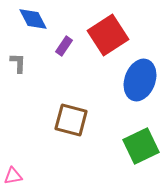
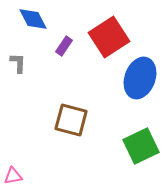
red square: moved 1 px right, 2 px down
blue ellipse: moved 2 px up
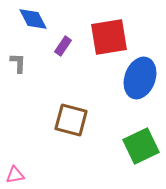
red square: rotated 24 degrees clockwise
purple rectangle: moved 1 px left
pink triangle: moved 2 px right, 1 px up
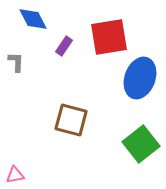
purple rectangle: moved 1 px right
gray L-shape: moved 2 px left, 1 px up
green square: moved 2 px up; rotated 12 degrees counterclockwise
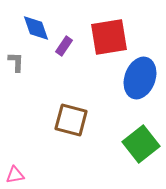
blue diamond: moved 3 px right, 9 px down; rotated 8 degrees clockwise
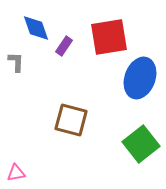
pink triangle: moved 1 px right, 2 px up
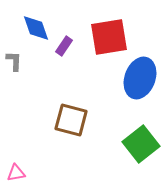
gray L-shape: moved 2 px left, 1 px up
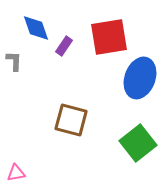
green square: moved 3 px left, 1 px up
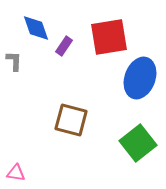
pink triangle: rotated 18 degrees clockwise
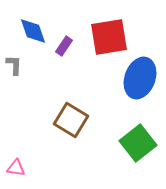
blue diamond: moved 3 px left, 3 px down
gray L-shape: moved 4 px down
brown square: rotated 16 degrees clockwise
pink triangle: moved 5 px up
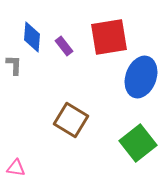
blue diamond: moved 1 px left, 6 px down; rotated 24 degrees clockwise
purple rectangle: rotated 72 degrees counterclockwise
blue ellipse: moved 1 px right, 1 px up
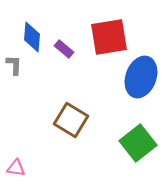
purple rectangle: moved 3 px down; rotated 12 degrees counterclockwise
